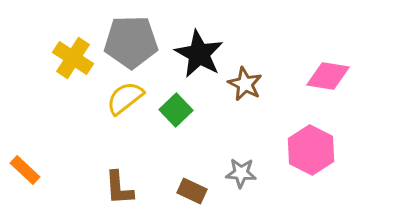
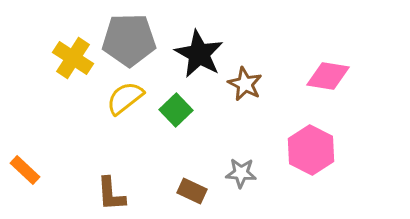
gray pentagon: moved 2 px left, 2 px up
brown L-shape: moved 8 px left, 6 px down
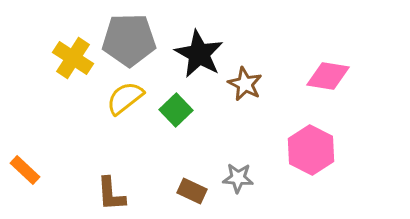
gray star: moved 3 px left, 5 px down
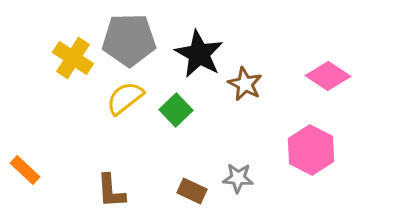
pink diamond: rotated 24 degrees clockwise
brown L-shape: moved 3 px up
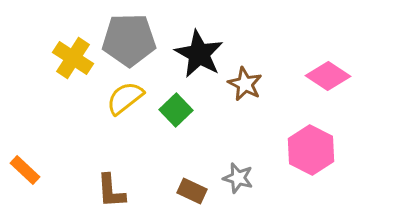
gray star: rotated 12 degrees clockwise
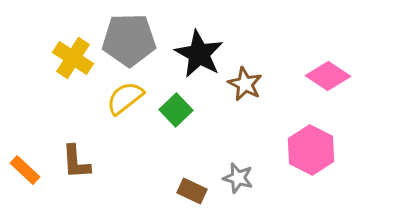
brown L-shape: moved 35 px left, 29 px up
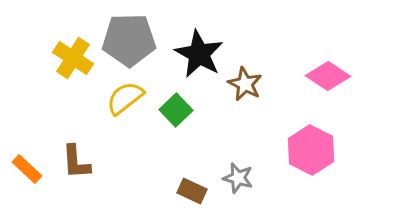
orange rectangle: moved 2 px right, 1 px up
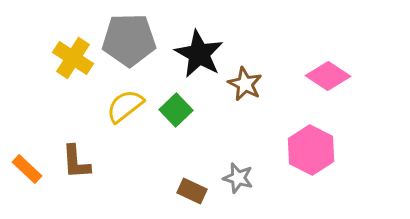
yellow semicircle: moved 8 px down
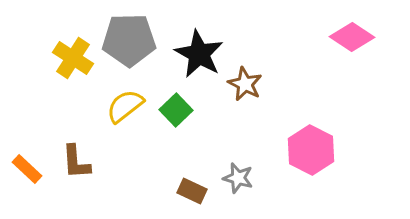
pink diamond: moved 24 px right, 39 px up
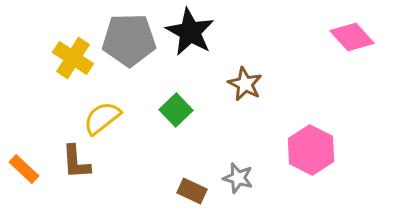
pink diamond: rotated 15 degrees clockwise
black star: moved 9 px left, 22 px up
yellow semicircle: moved 23 px left, 12 px down
orange rectangle: moved 3 px left
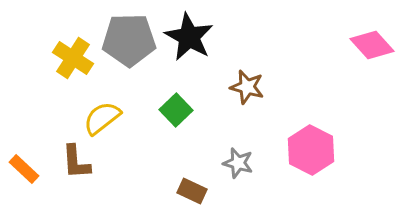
black star: moved 1 px left, 5 px down
pink diamond: moved 20 px right, 8 px down
brown star: moved 2 px right, 3 px down; rotated 12 degrees counterclockwise
gray star: moved 15 px up
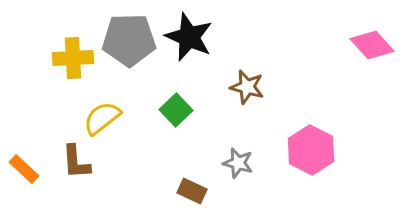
black star: rotated 6 degrees counterclockwise
yellow cross: rotated 36 degrees counterclockwise
